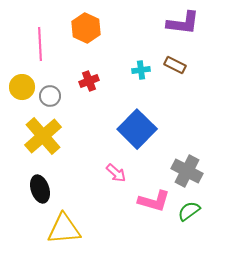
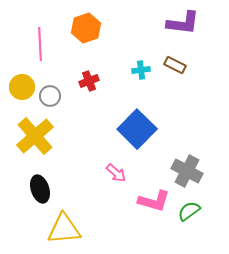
orange hexagon: rotated 16 degrees clockwise
yellow cross: moved 8 px left
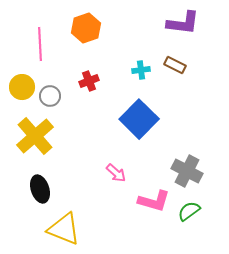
blue square: moved 2 px right, 10 px up
yellow triangle: rotated 27 degrees clockwise
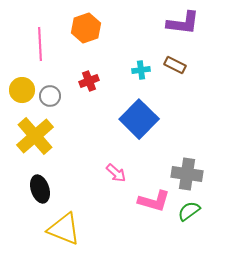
yellow circle: moved 3 px down
gray cross: moved 3 px down; rotated 20 degrees counterclockwise
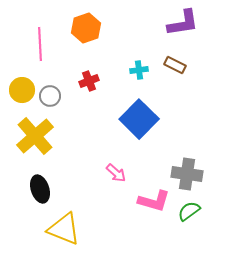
purple L-shape: rotated 16 degrees counterclockwise
cyan cross: moved 2 px left
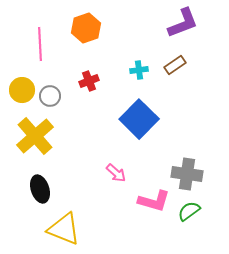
purple L-shape: rotated 12 degrees counterclockwise
brown rectangle: rotated 60 degrees counterclockwise
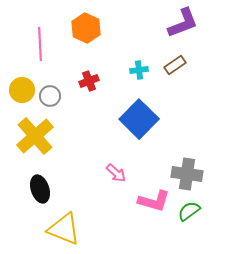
orange hexagon: rotated 16 degrees counterclockwise
